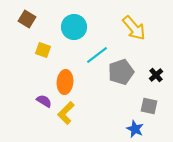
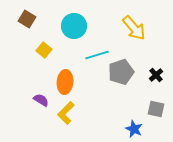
cyan circle: moved 1 px up
yellow square: moved 1 px right; rotated 21 degrees clockwise
cyan line: rotated 20 degrees clockwise
purple semicircle: moved 3 px left, 1 px up
gray square: moved 7 px right, 3 px down
blue star: moved 1 px left
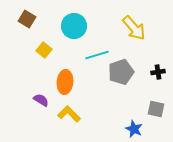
black cross: moved 2 px right, 3 px up; rotated 32 degrees clockwise
yellow L-shape: moved 3 px right, 1 px down; rotated 90 degrees clockwise
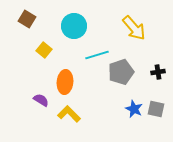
blue star: moved 20 px up
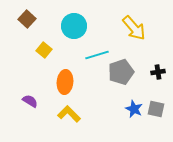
brown square: rotated 12 degrees clockwise
purple semicircle: moved 11 px left, 1 px down
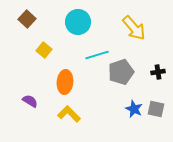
cyan circle: moved 4 px right, 4 px up
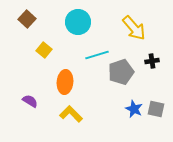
black cross: moved 6 px left, 11 px up
yellow L-shape: moved 2 px right
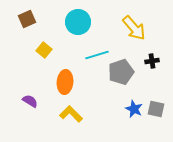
brown square: rotated 24 degrees clockwise
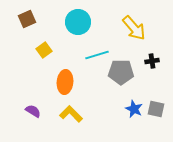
yellow square: rotated 14 degrees clockwise
gray pentagon: rotated 20 degrees clockwise
purple semicircle: moved 3 px right, 10 px down
